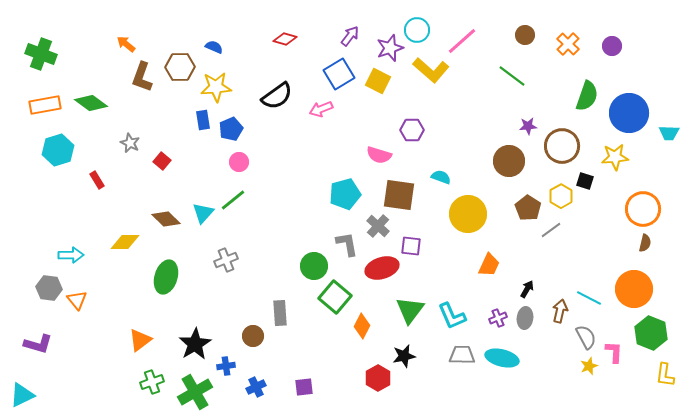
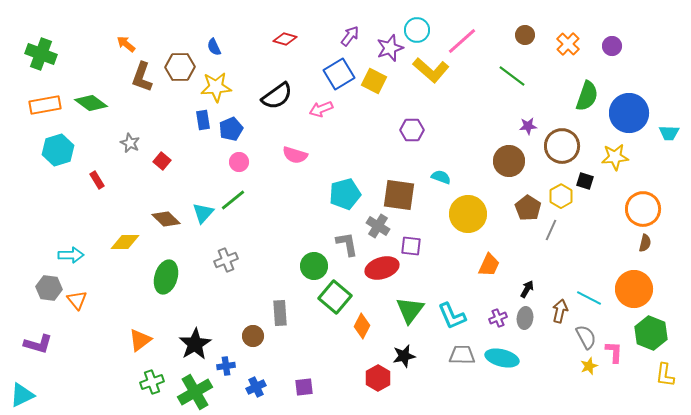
blue semicircle at (214, 47): rotated 138 degrees counterclockwise
yellow square at (378, 81): moved 4 px left
pink semicircle at (379, 155): moved 84 px left
gray cross at (378, 226): rotated 10 degrees counterclockwise
gray line at (551, 230): rotated 30 degrees counterclockwise
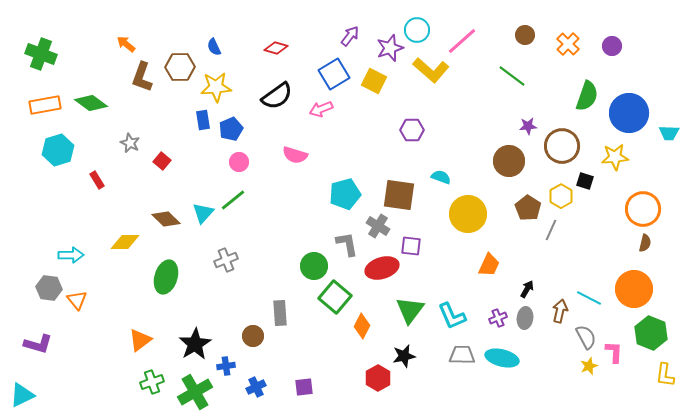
red diamond at (285, 39): moved 9 px left, 9 px down
blue square at (339, 74): moved 5 px left
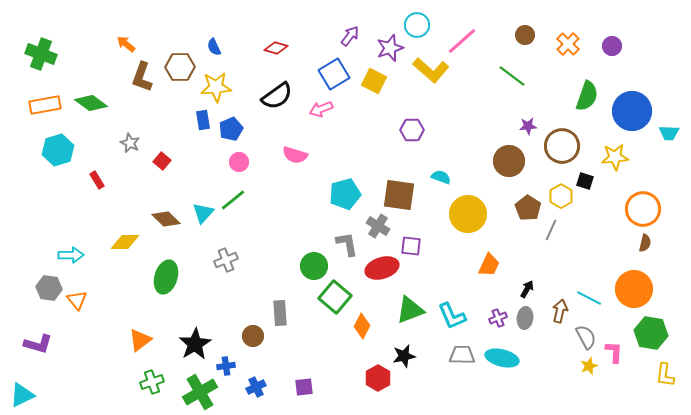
cyan circle at (417, 30): moved 5 px up
blue circle at (629, 113): moved 3 px right, 2 px up
green triangle at (410, 310): rotated 32 degrees clockwise
green hexagon at (651, 333): rotated 12 degrees counterclockwise
green cross at (195, 392): moved 5 px right
